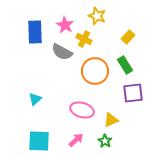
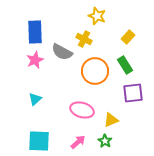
pink star: moved 30 px left, 35 px down; rotated 18 degrees clockwise
pink arrow: moved 2 px right, 2 px down
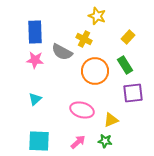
pink star: rotated 30 degrees clockwise
green star: rotated 24 degrees counterclockwise
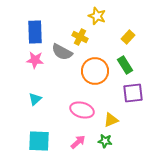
yellow cross: moved 4 px left, 2 px up
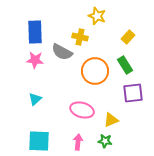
yellow cross: rotated 14 degrees counterclockwise
pink arrow: rotated 42 degrees counterclockwise
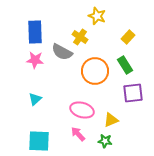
yellow cross: rotated 21 degrees clockwise
pink arrow: moved 8 px up; rotated 49 degrees counterclockwise
